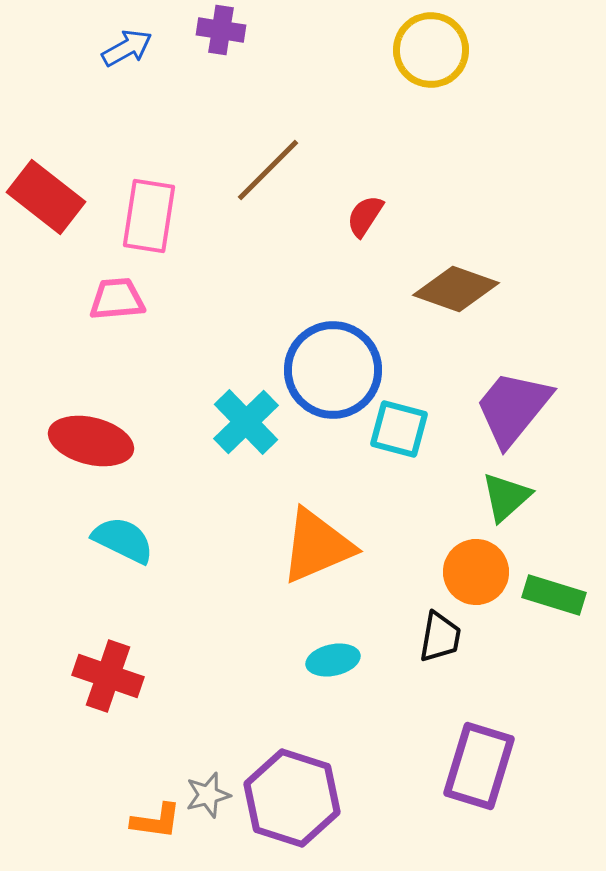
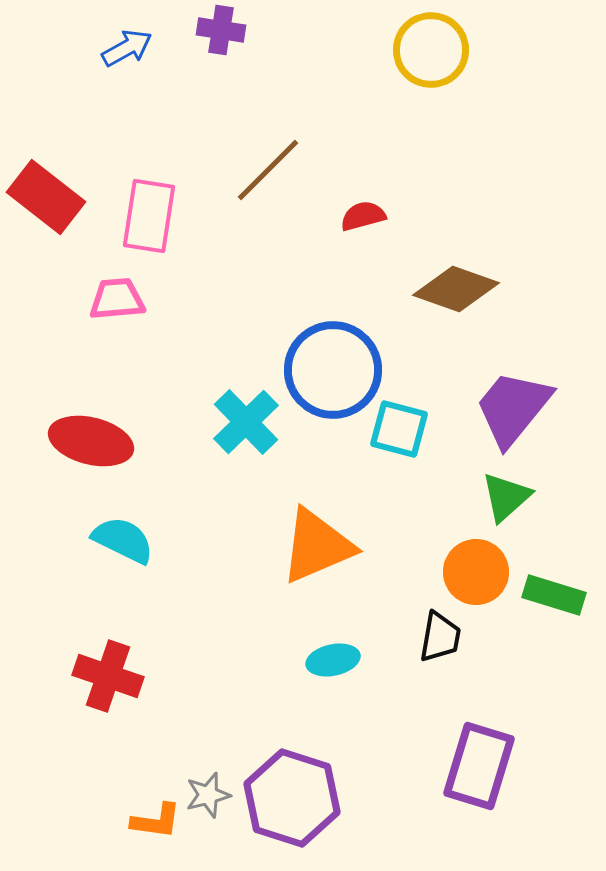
red semicircle: moved 2 px left; rotated 42 degrees clockwise
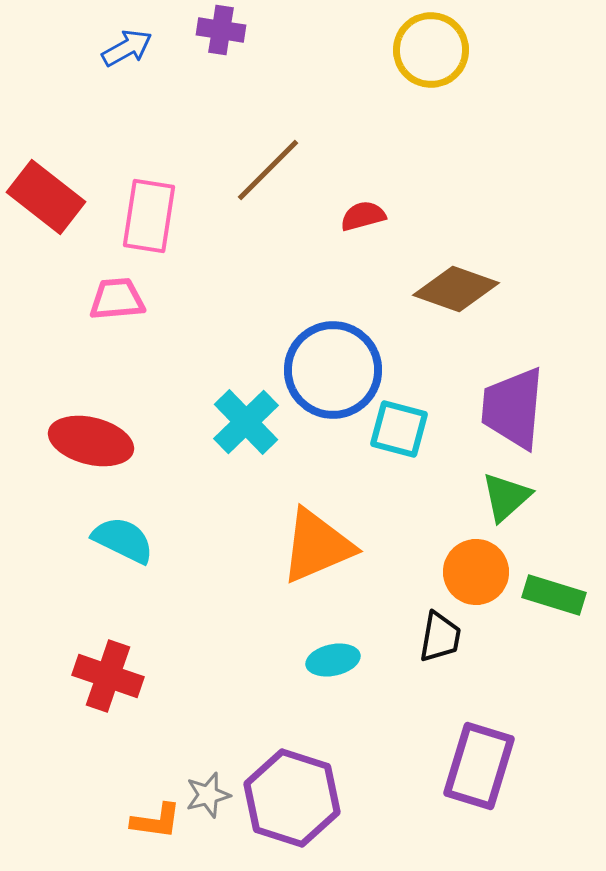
purple trapezoid: rotated 34 degrees counterclockwise
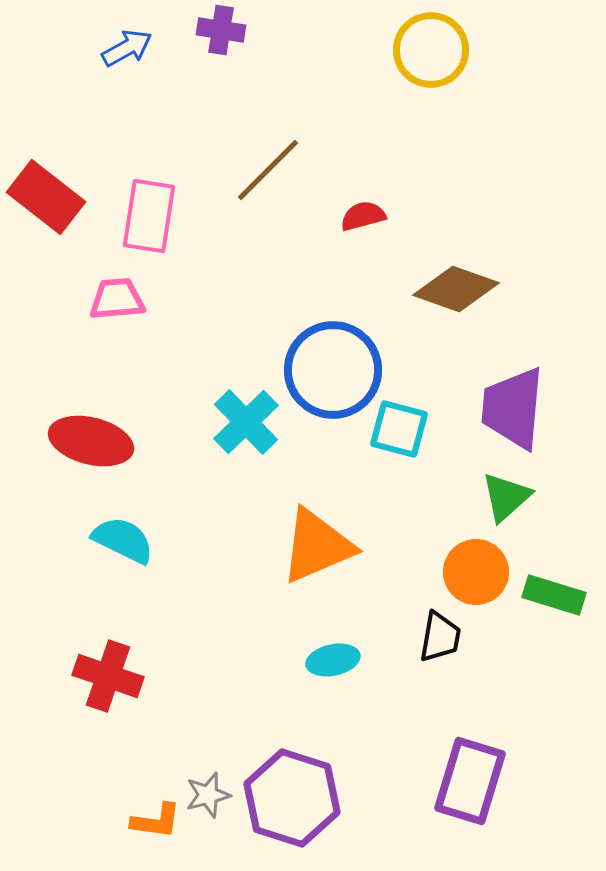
purple rectangle: moved 9 px left, 15 px down
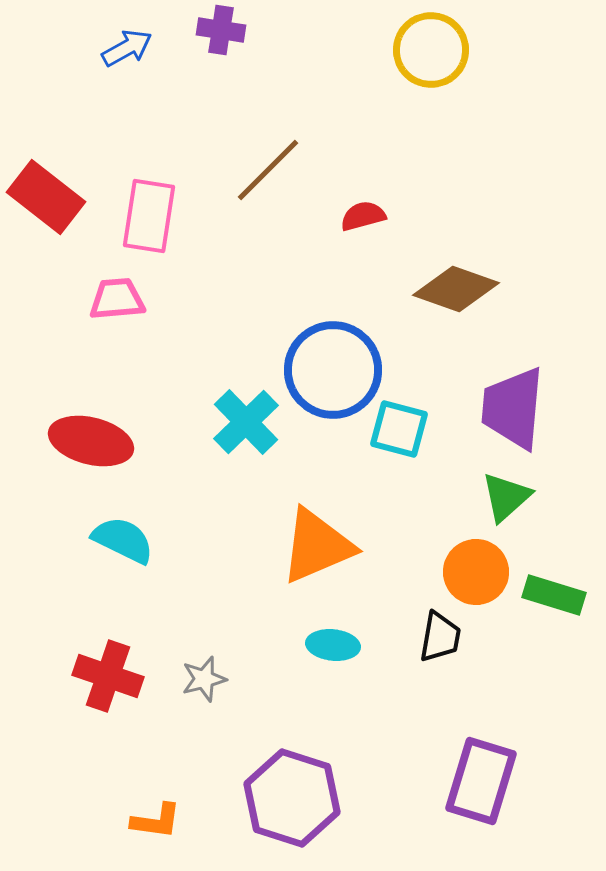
cyan ellipse: moved 15 px up; rotated 18 degrees clockwise
purple rectangle: moved 11 px right
gray star: moved 4 px left, 116 px up
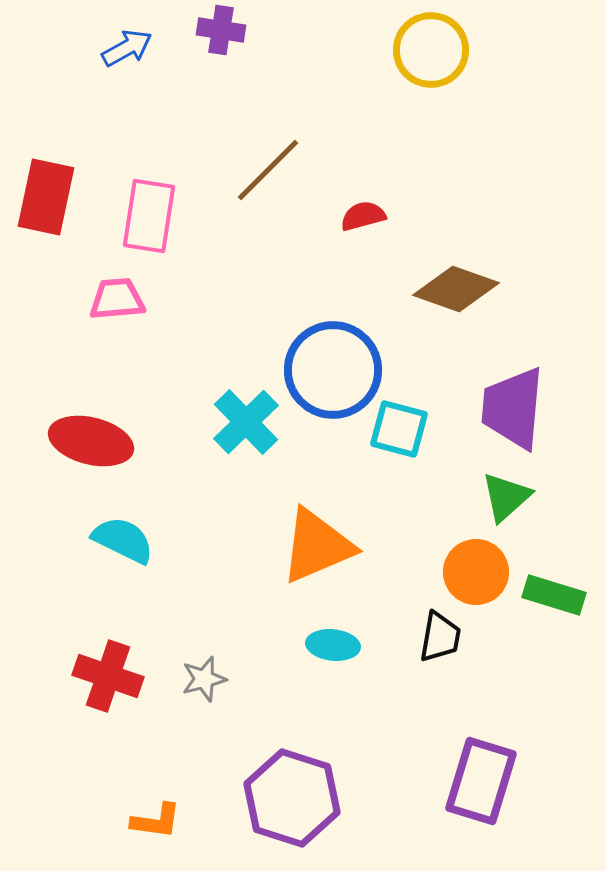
red rectangle: rotated 64 degrees clockwise
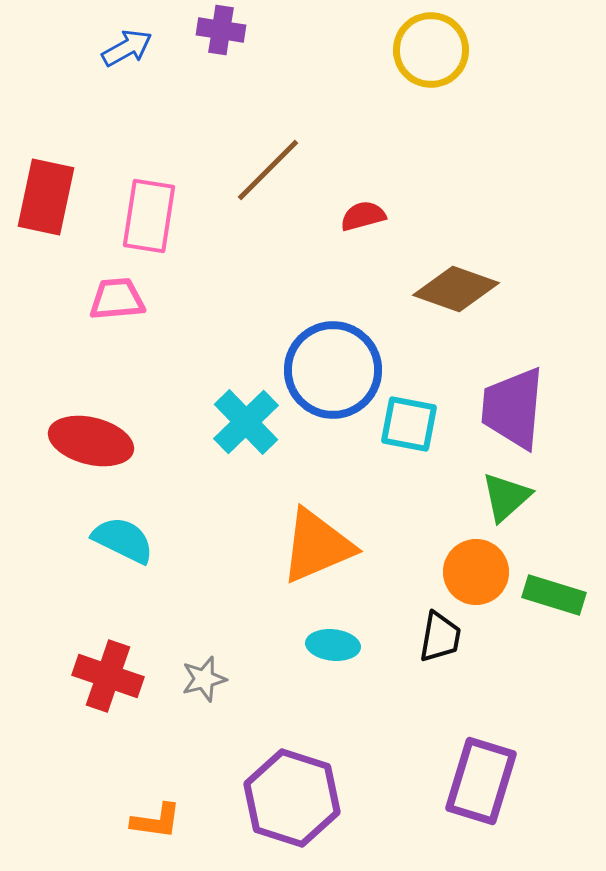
cyan square: moved 10 px right, 5 px up; rotated 4 degrees counterclockwise
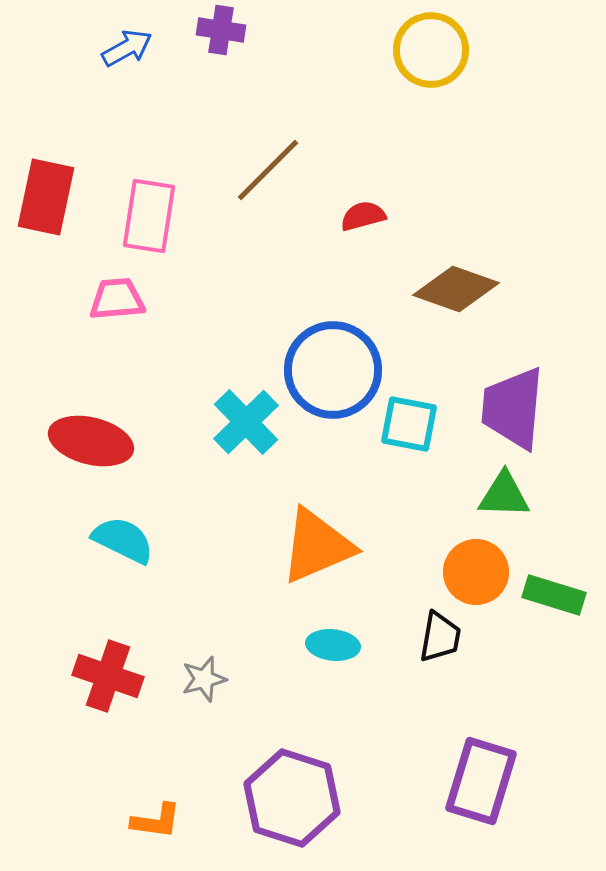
green triangle: moved 2 px left, 2 px up; rotated 44 degrees clockwise
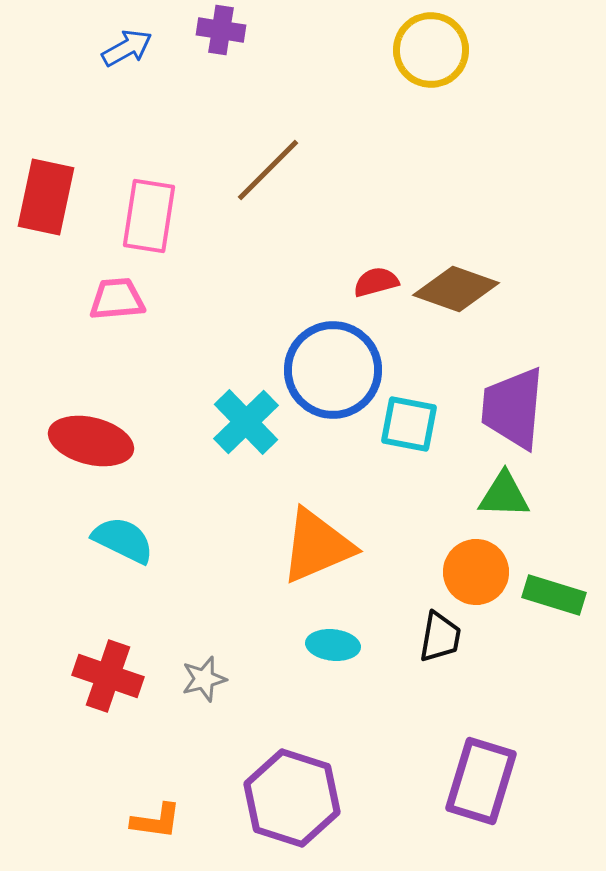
red semicircle: moved 13 px right, 66 px down
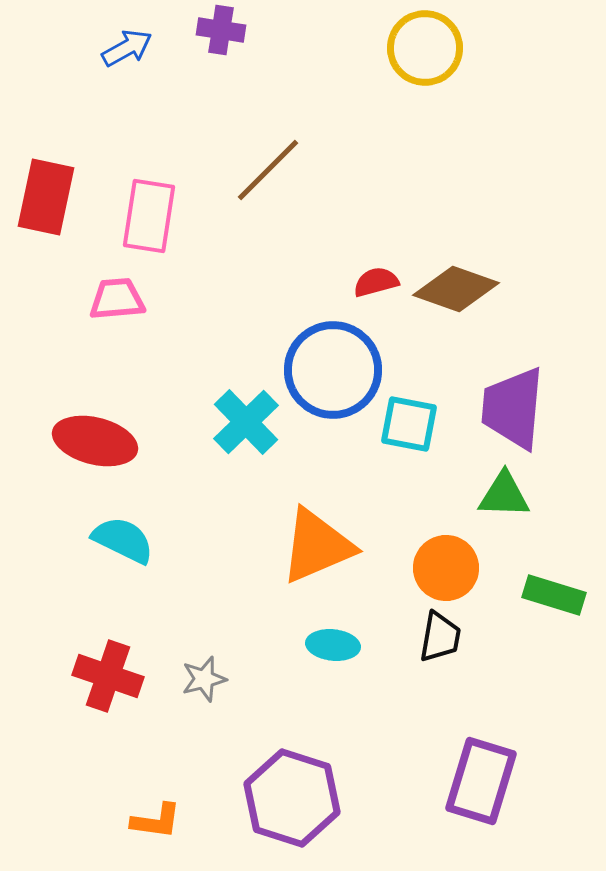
yellow circle: moved 6 px left, 2 px up
red ellipse: moved 4 px right
orange circle: moved 30 px left, 4 px up
